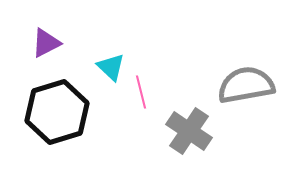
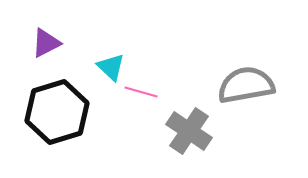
pink line: rotated 60 degrees counterclockwise
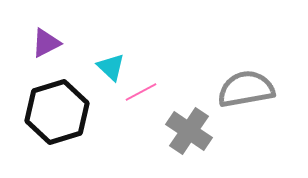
gray semicircle: moved 4 px down
pink line: rotated 44 degrees counterclockwise
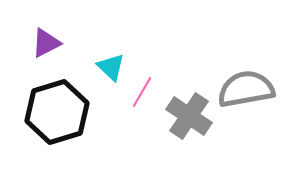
pink line: moved 1 px right; rotated 32 degrees counterclockwise
gray cross: moved 15 px up
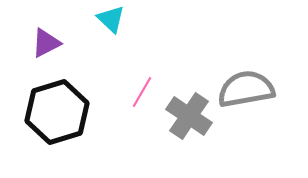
cyan triangle: moved 48 px up
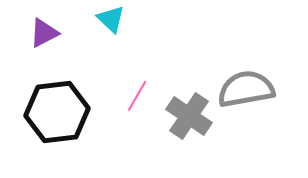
purple triangle: moved 2 px left, 10 px up
pink line: moved 5 px left, 4 px down
black hexagon: rotated 10 degrees clockwise
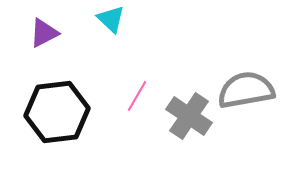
gray semicircle: moved 1 px down
